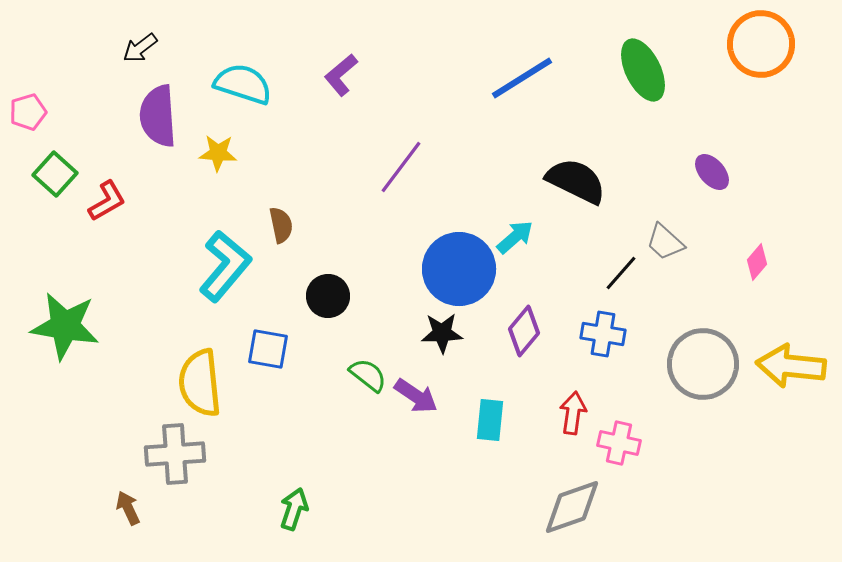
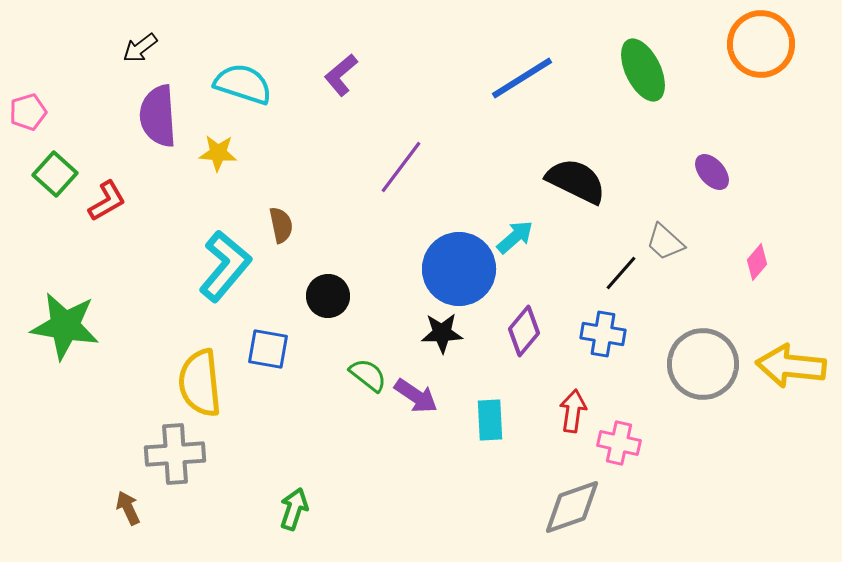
red arrow: moved 2 px up
cyan rectangle: rotated 9 degrees counterclockwise
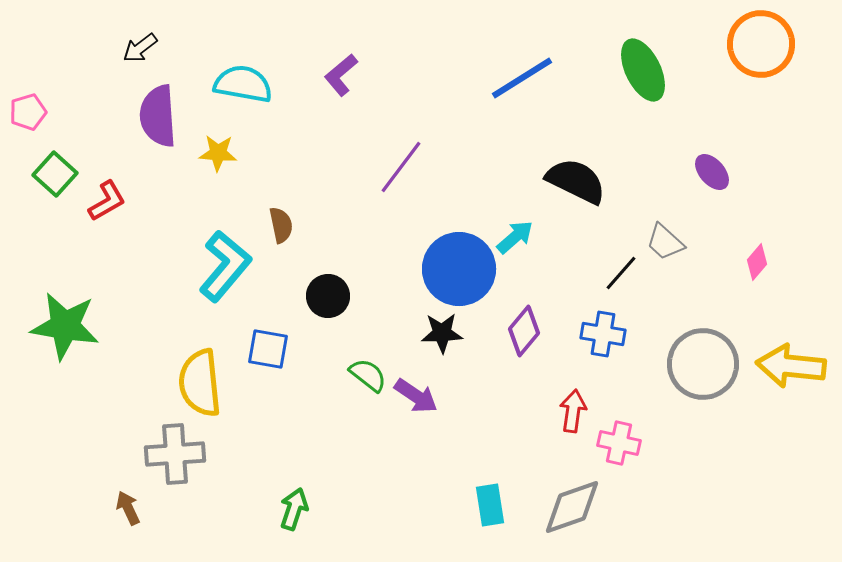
cyan semicircle: rotated 8 degrees counterclockwise
cyan rectangle: moved 85 px down; rotated 6 degrees counterclockwise
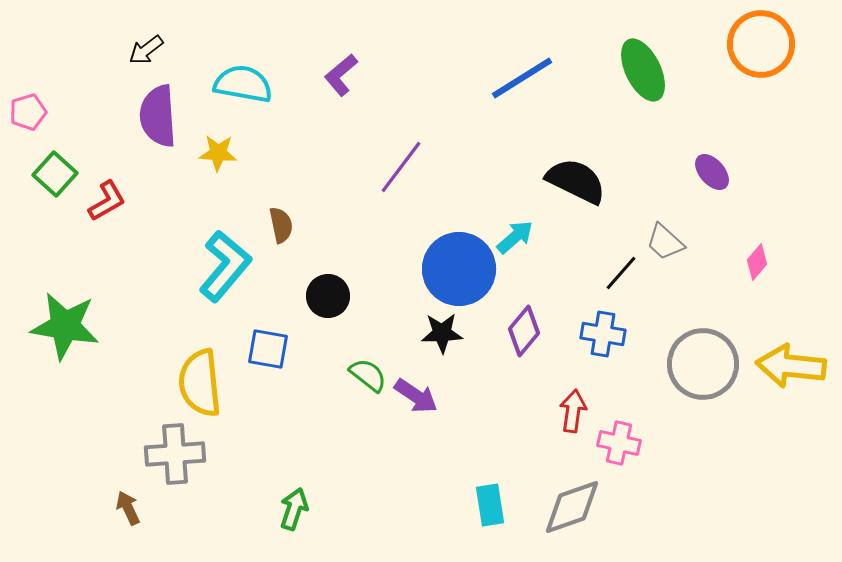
black arrow: moved 6 px right, 2 px down
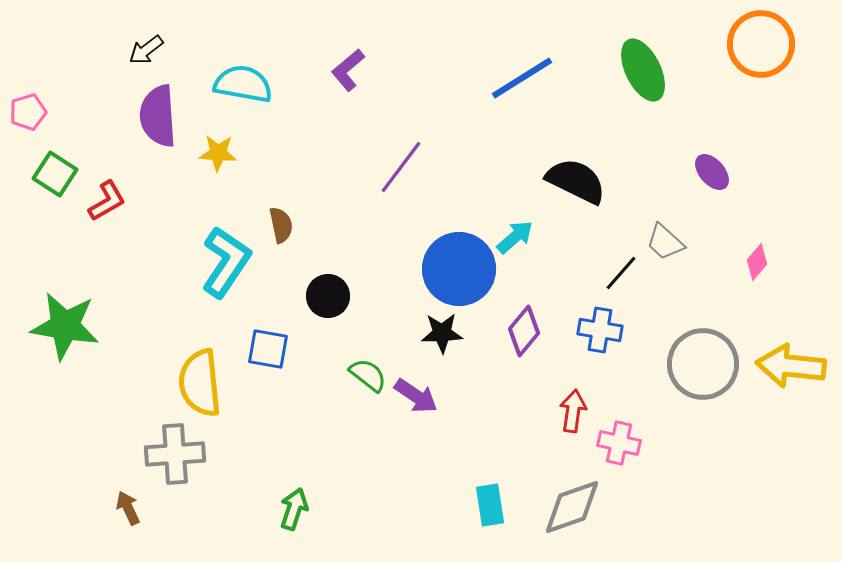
purple L-shape: moved 7 px right, 5 px up
green square: rotated 9 degrees counterclockwise
cyan L-shape: moved 1 px right, 4 px up; rotated 6 degrees counterclockwise
blue cross: moved 3 px left, 4 px up
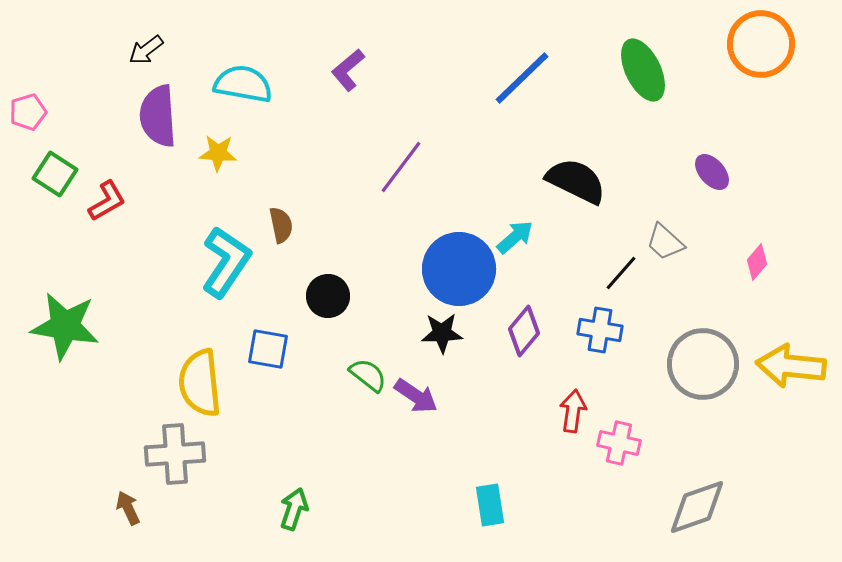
blue line: rotated 12 degrees counterclockwise
gray diamond: moved 125 px right
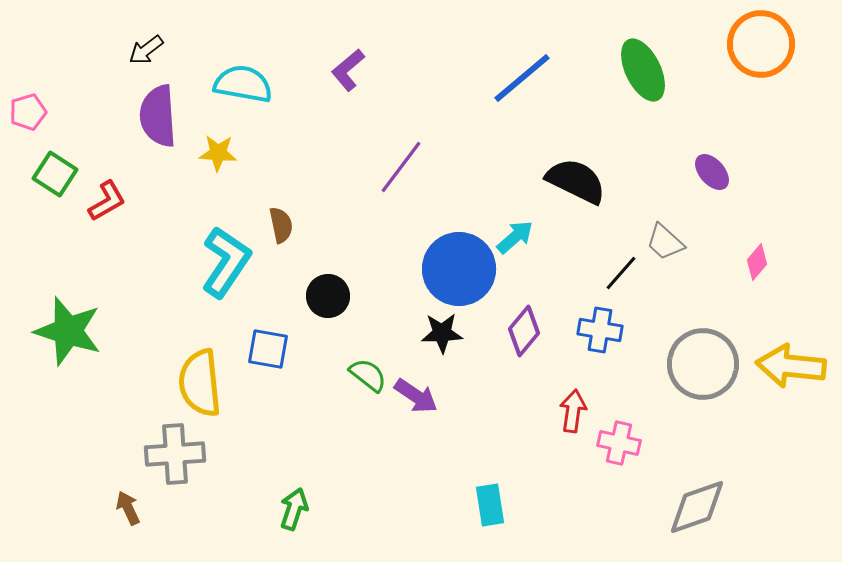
blue line: rotated 4 degrees clockwise
green star: moved 3 px right, 5 px down; rotated 8 degrees clockwise
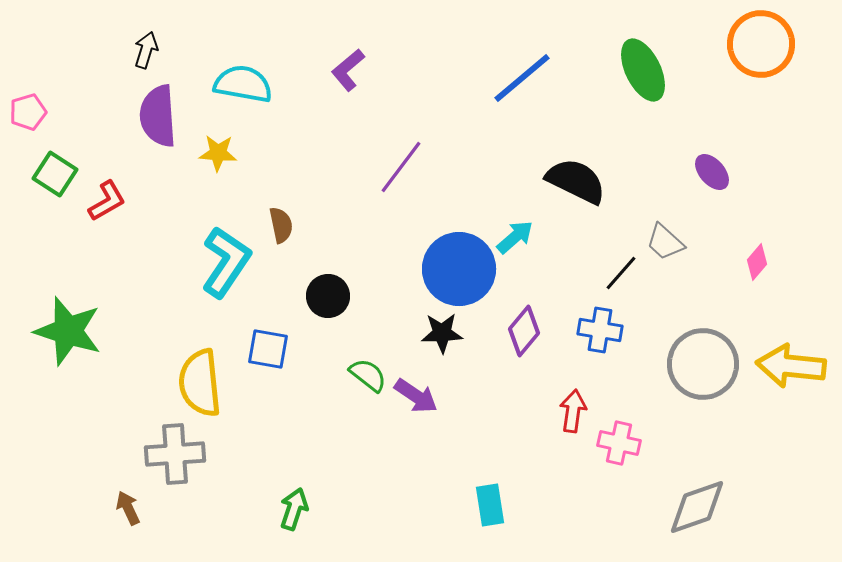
black arrow: rotated 144 degrees clockwise
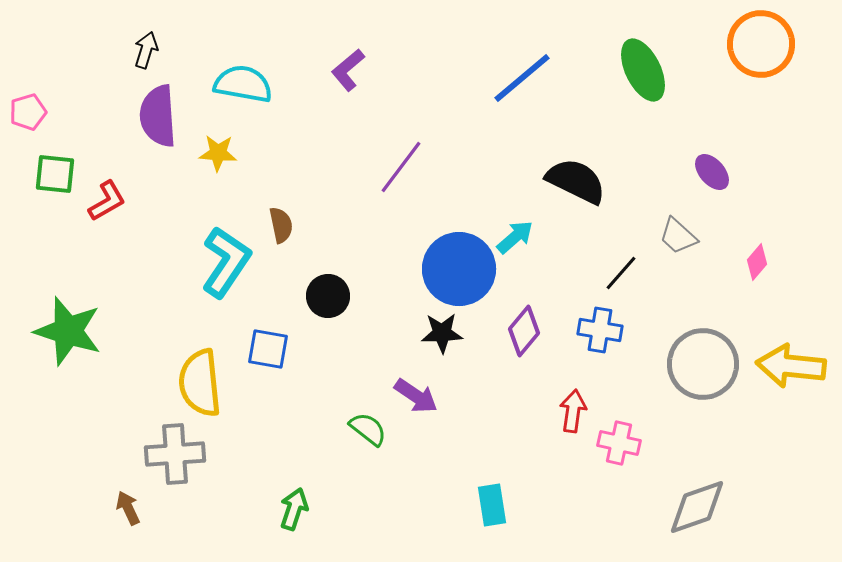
green square: rotated 27 degrees counterclockwise
gray trapezoid: moved 13 px right, 6 px up
green semicircle: moved 54 px down
cyan rectangle: moved 2 px right
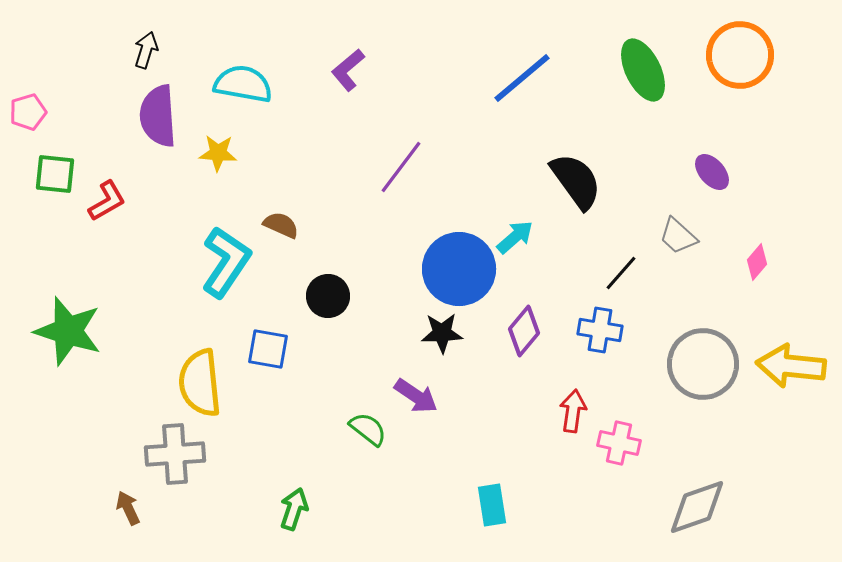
orange circle: moved 21 px left, 11 px down
black semicircle: rotated 28 degrees clockwise
brown semicircle: rotated 54 degrees counterclockwise
